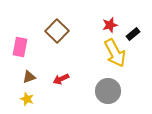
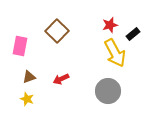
pink rectangle: moved 1 px up
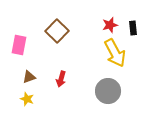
black rectangle: moved 6 px up; rotated 56 degrees counterclockwise
pink rectangle: moved 1 px left, 1 px up
red arrow: rotated 49 degrees counterclockwise
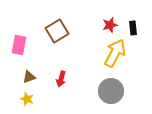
brown square: rotated 15 degrees clockwise
yellow arrow: rotated 124 degrees counterclockwise
gray circle: moved 3 px right
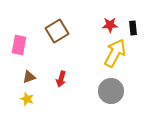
red star: rotated 14 degrees clockwise
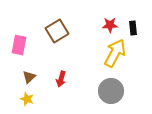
brown triangle: rotated 24 degrees counterclockwise
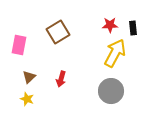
brown square: moved 1 px right, 1 px down
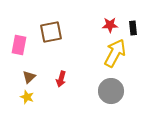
brown square: moved 7 px left; rotated 20 degrees clockwise
yellow star: moved 2 px up
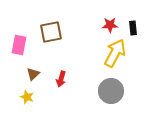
brown triangle: moved 4 px right, 3 px up
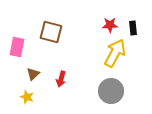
brown square: rotated 25 degrees clockwise
pink rectangle: moved 2 px left, 2 px down
